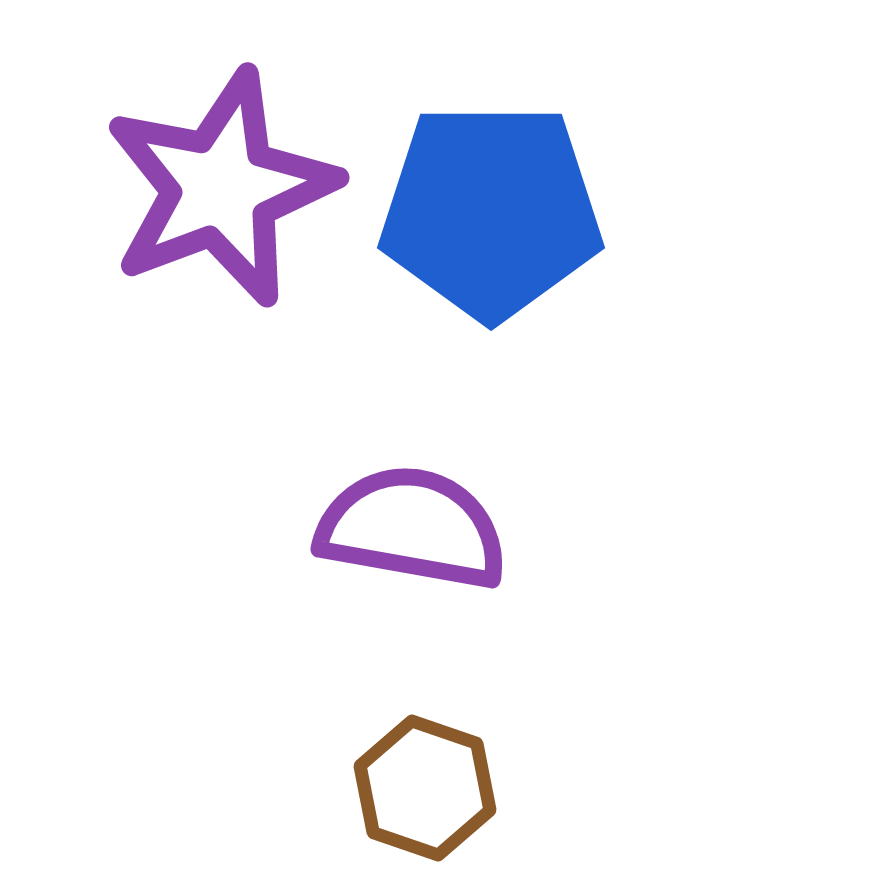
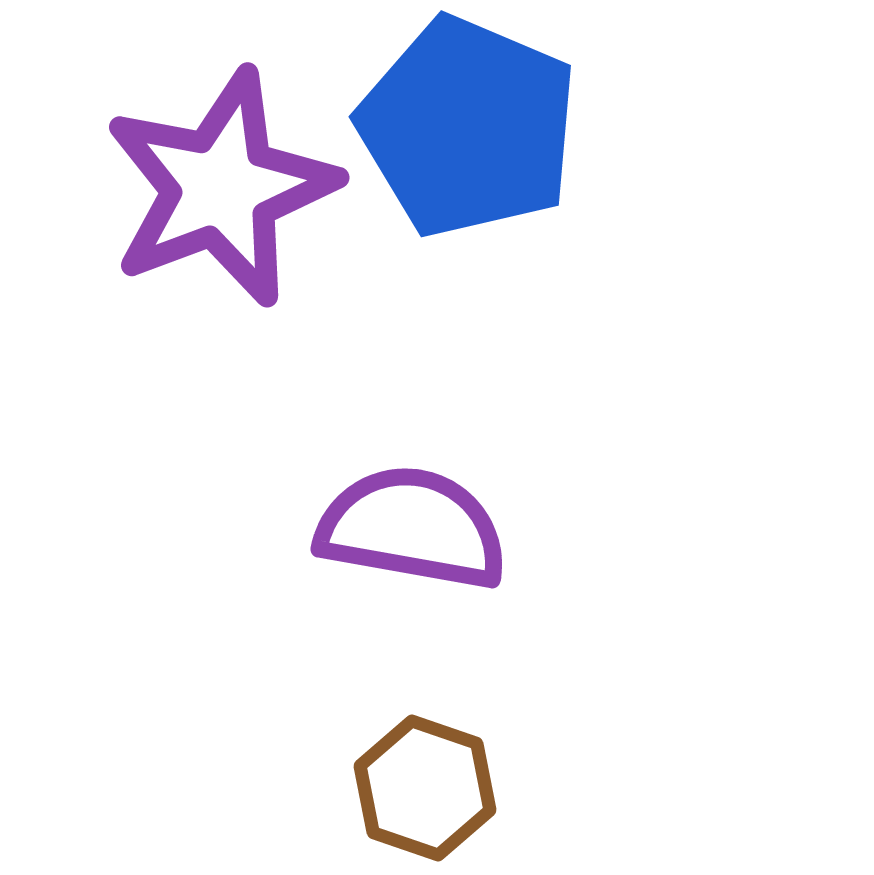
blue pentagon: moved 23 px left, 84 px up; rotated 23 degrees clockwise
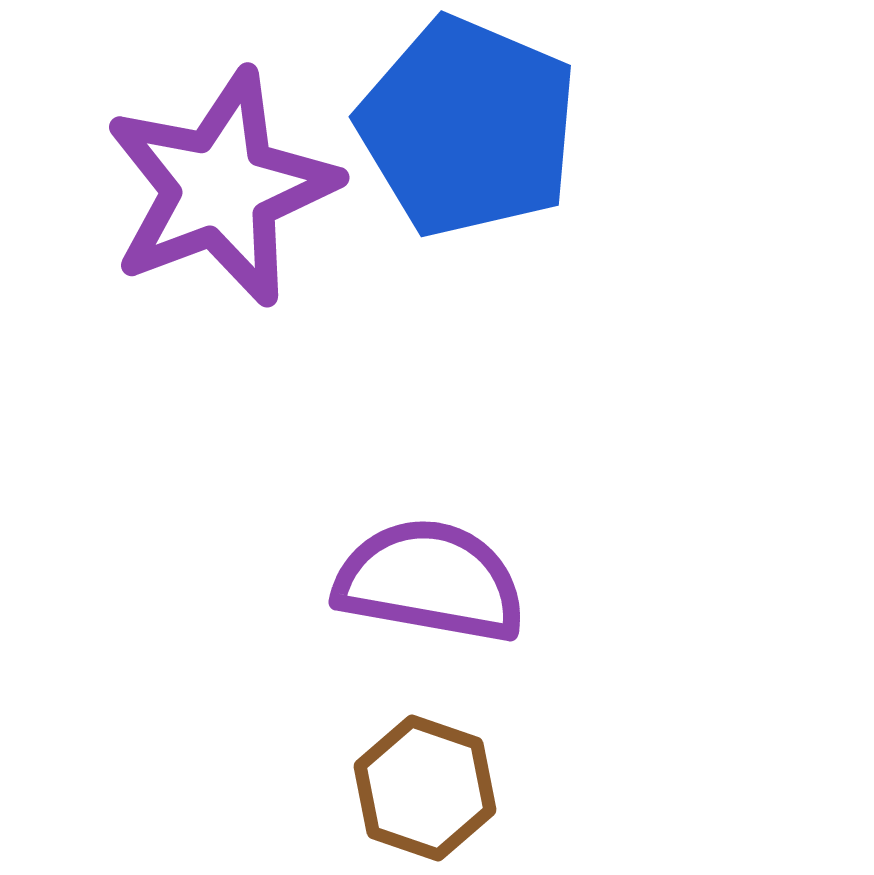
purple semicircle: moved 18 px right, 53 px down
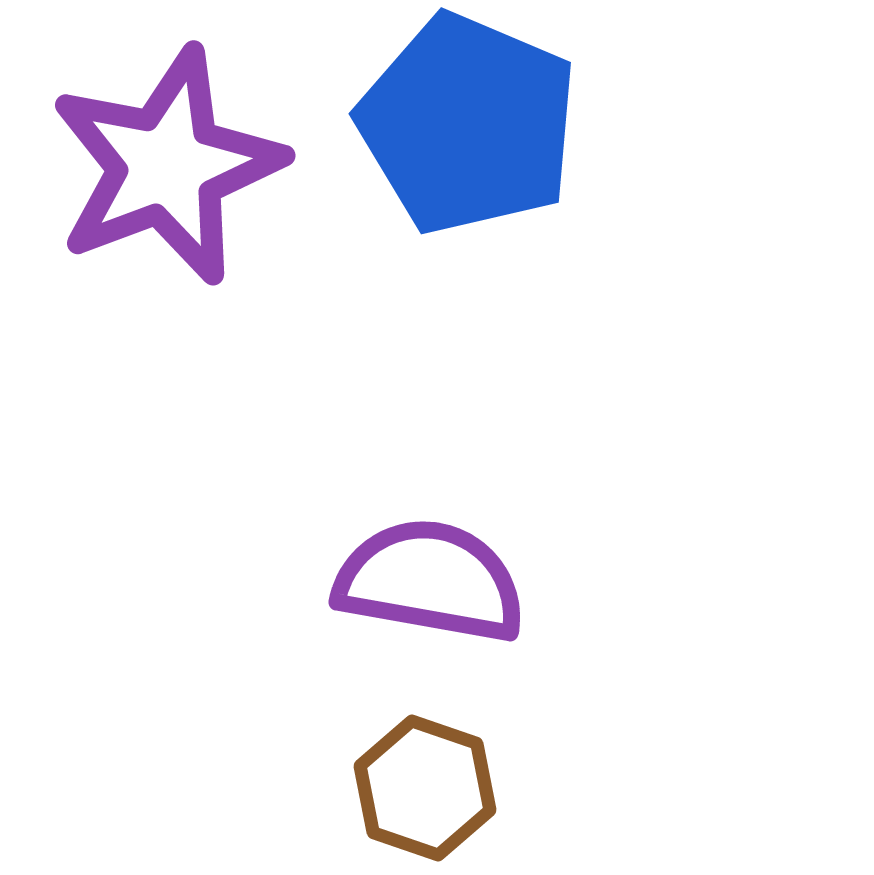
blue pentagon: moved 3 px up
purple star: moved 54 px left, 22 px up
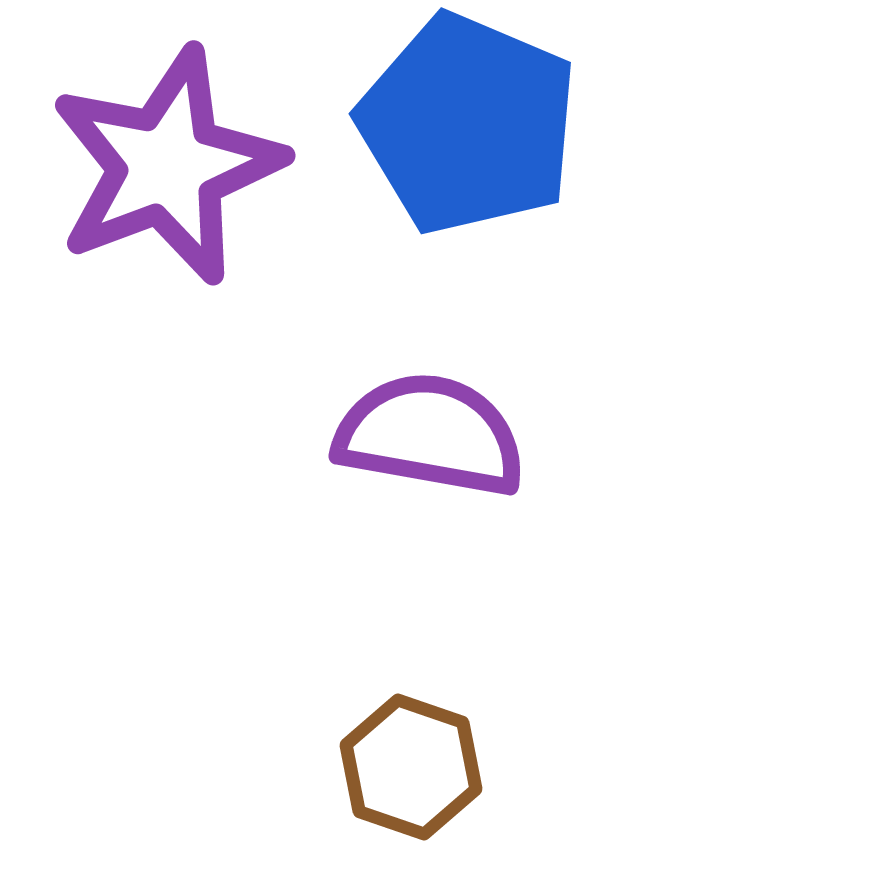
purple semicircle: moved 146 px up
brown hexagon: moved 14 px left, 21 px up
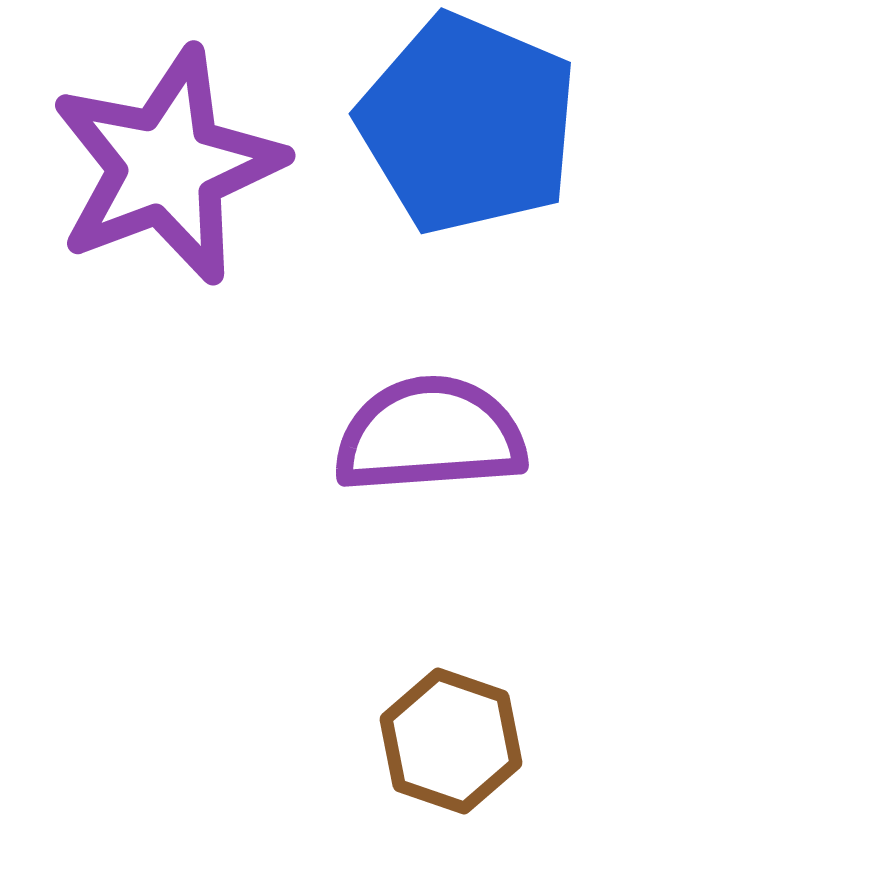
purple semicircle: rotated 14 degrees counterclockwise
brown hexagon: moved 40 px right, 26 px up
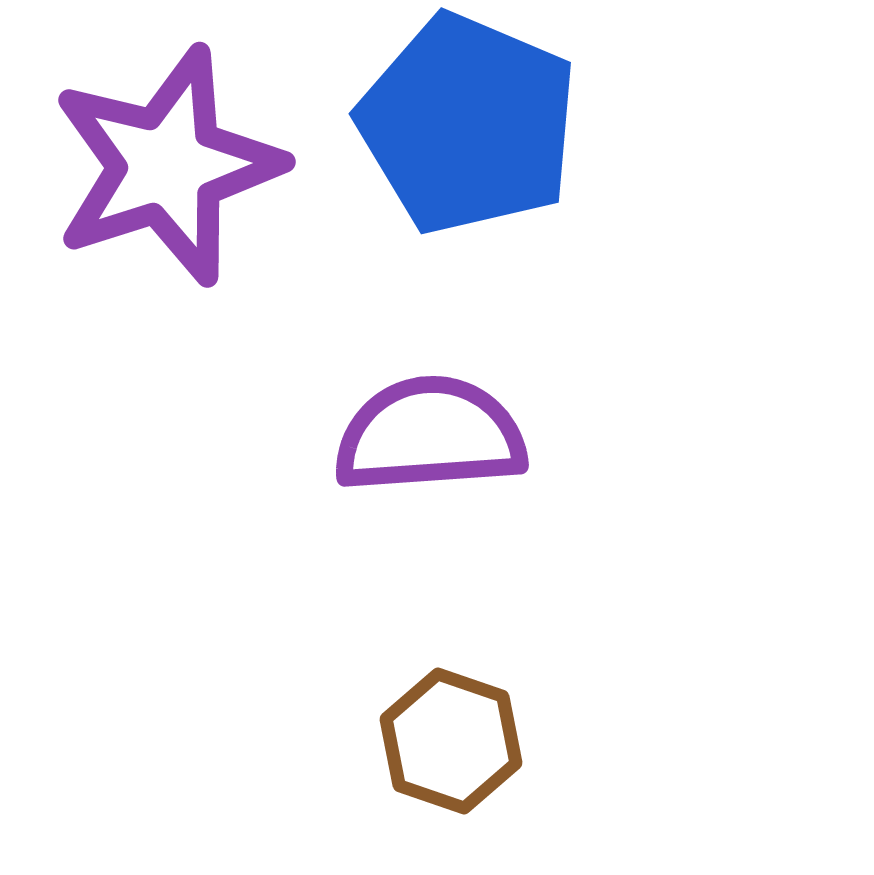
purple star: rotated 3 degrees clockwise
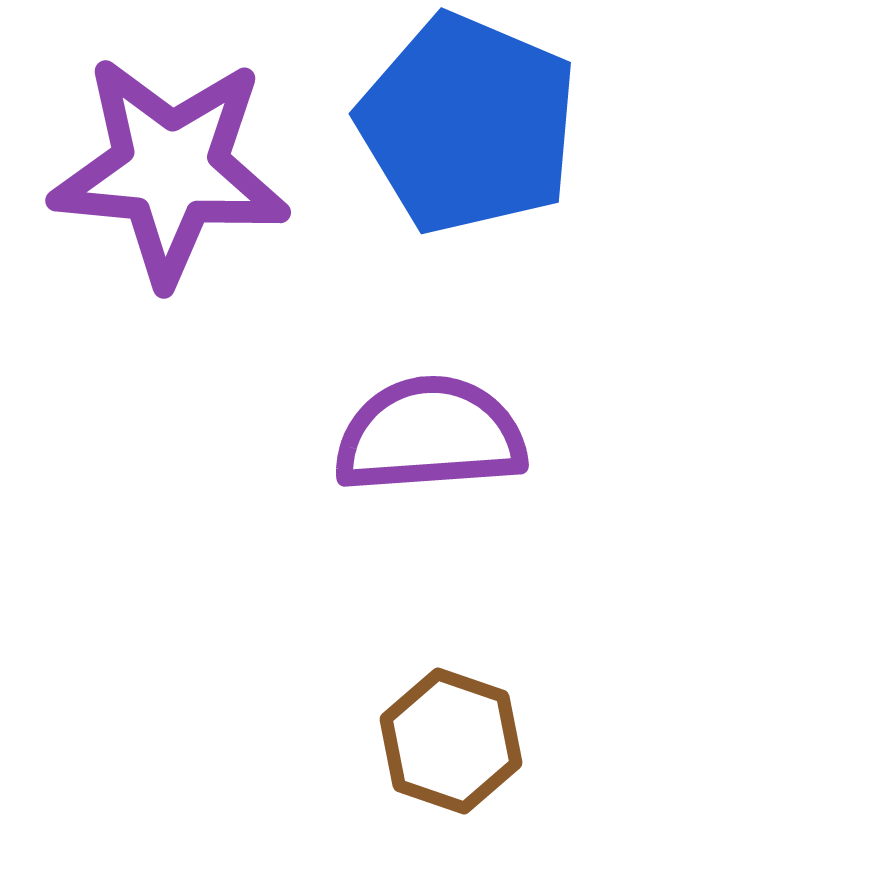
purple star: moved 3 px right, 4 px down; rotated 23 degrees clockwise
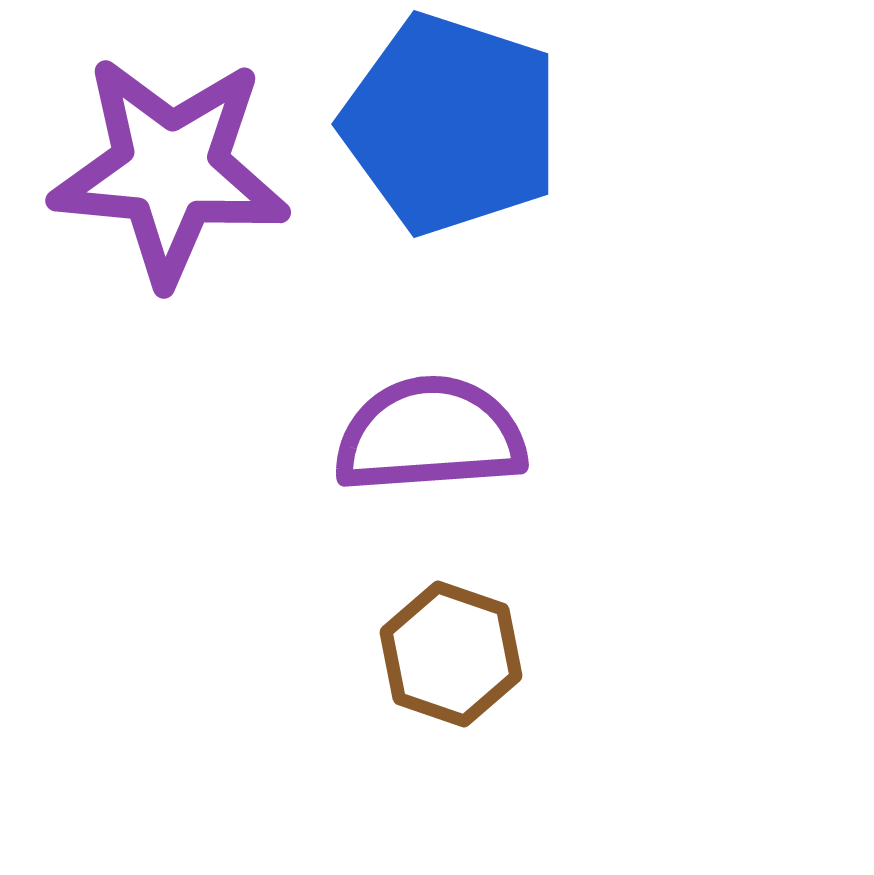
blue pentagon: moved 17 px left; rotated 5 degrees counterclockwise
brown hexagon: moved 87 px up
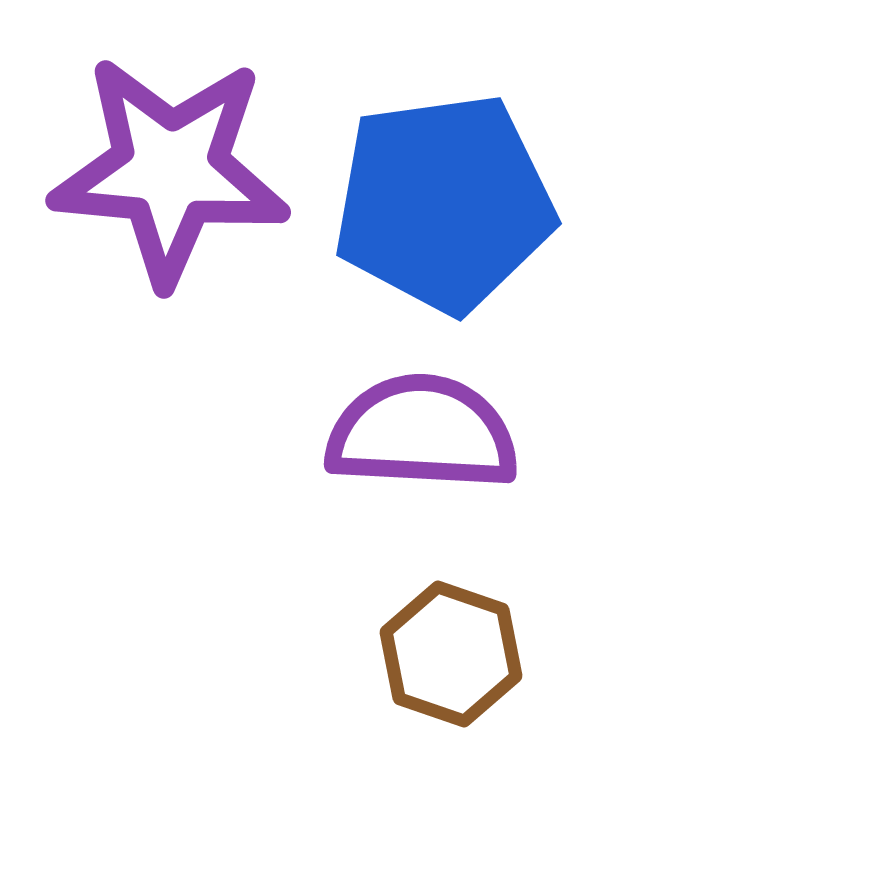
blue pentagon: moved 7 px left, 79 px down; rotated 26 degrees counterclockwise
purple semicircle: moved 8 px left, 2 px up; rotated 7 degrees clockwise
